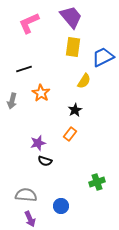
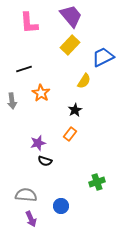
purple trapezoid: moved 1 px up
pink L-shape: rotated 70 degrees counterclockwise
yellow rectangle: moved 3 px left, 2 px up; rotated 36 degrees clockwise
gray arrow: rotated 21 degrees counterclockwise
purple arrow: moved 1 px right
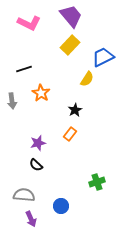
pink L-shape: rotated 60 degrees counterclockwise
yellow semicircle: moved 3 px right, 2 px up
black semicircle: moved 9 px left, 4 px down; rotated 24 degrees clockwise
gray semicircle: moved 2 px left
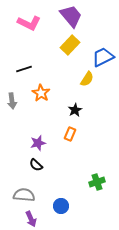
orange rectangle: rotated 16 degrees counterclockwise
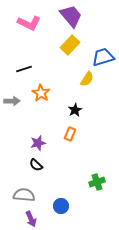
blue trapezoid: rotated 10 degrees clockwise
gray arrow: rotated 84 degrees counterclockwise
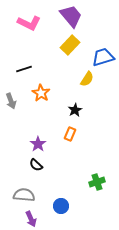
gray arrow: moved 1 px left; rotated 70 degrees clockwise
purple star: moved 1 px down; rotated 21 degrees counterclockwise
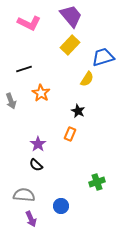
black star: moved 3 px right, 1 px down; rotated 16 degrees counterclockwise
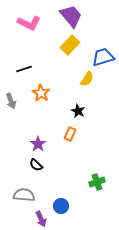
purple arrow: moved 10 px right
